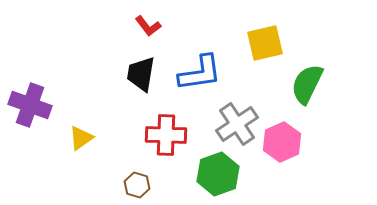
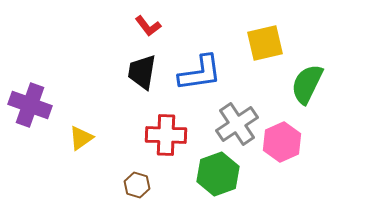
black trapezoid: moved 1 px right, 2 px up
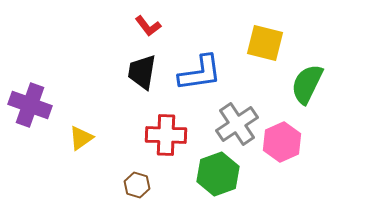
yellow square: rotated 27 degrees clockwise
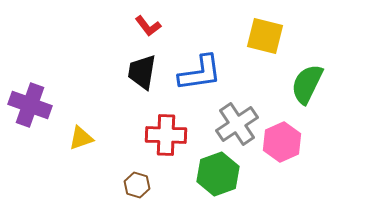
yellow square: moved 7 px up
yellow triangle: rotated 16 degrees clockwise
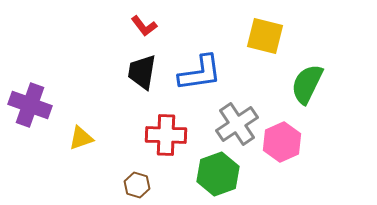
red L-shape: moved 4 px left
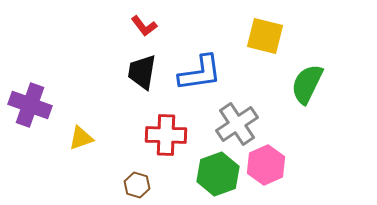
pink hexagon: moved 16 px left, 23 px down
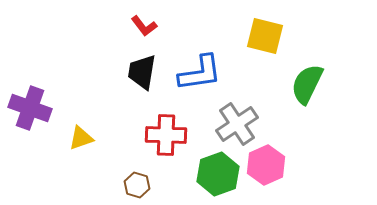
purple cross: moved 3 px down
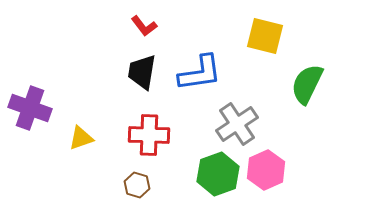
red cross: moved 17 px left
pink hexagon: moved 5 px down
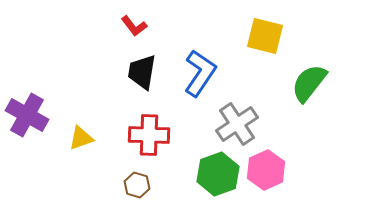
red L-shape: moved 10 px left
blue L-shape: rotated 48 degrees counterclockwise
green semicircle: moved 2 px right, 1 px up; rotated 12 degrees clockwise
purple cross: moved 3 px left, 7 px down; rotated 9 degrees clockwise
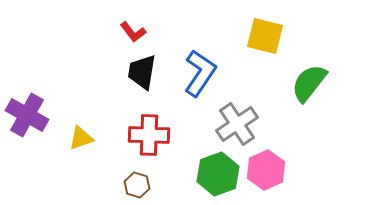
red L-shape: moved 1 px left, 6 px down
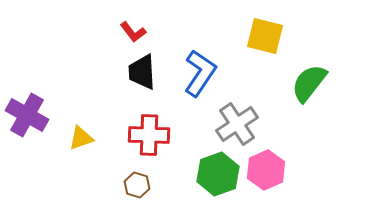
black trapezoid: rotated 12 degrees counterclockwise
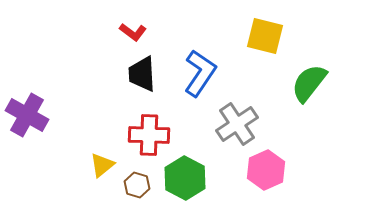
red L-shape: rotated 16 degrees counterclockwise
black trapezoid: moved 2 px down
yellow triangle: moved 21 px right, 27 px down; rotated 20 degrees counterclockwise
green hexagon: moved 33 px left, 4 px down; rotated 12 degrees counterclockwise
